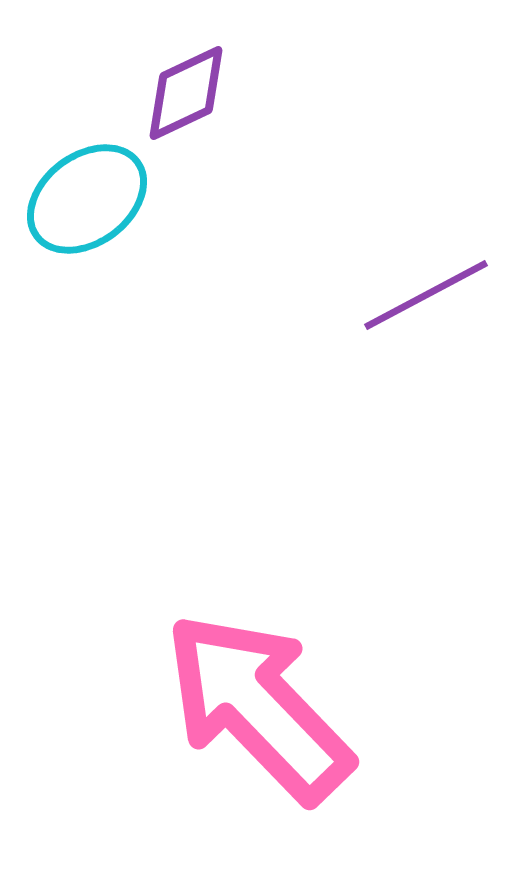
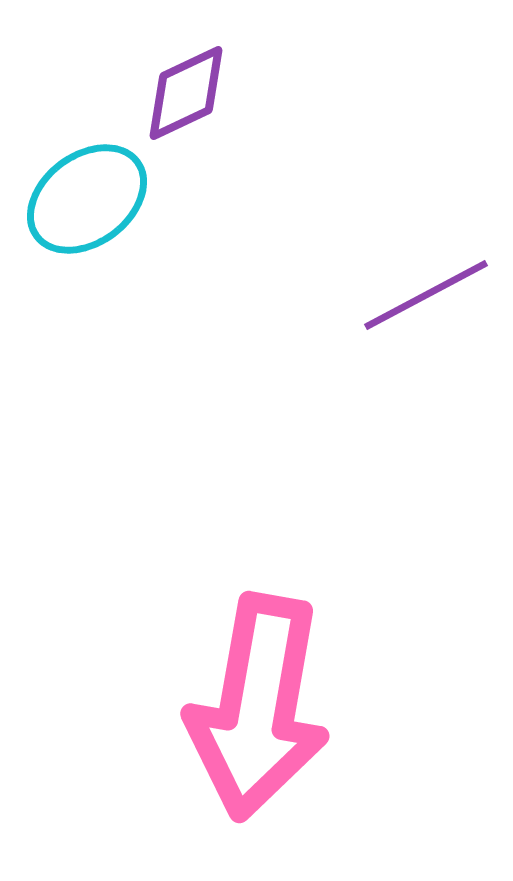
pink arrow: rotated 126 degrees counterclockwise
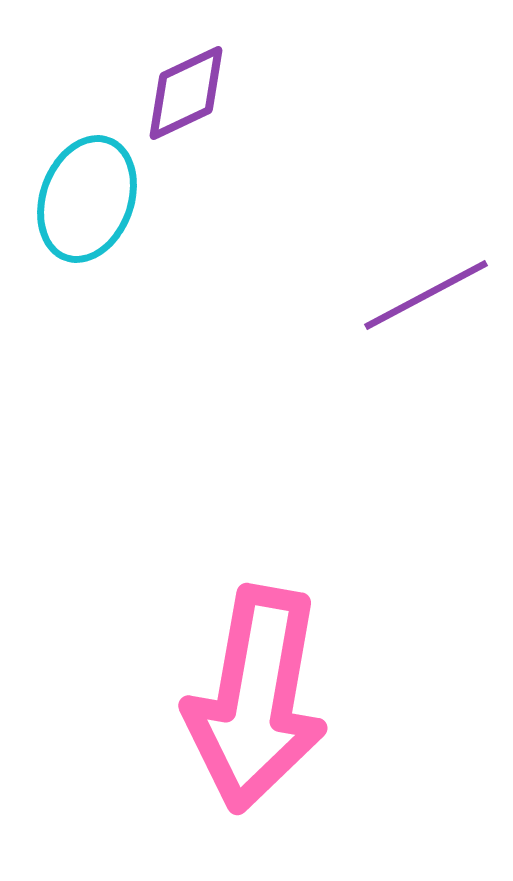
cyan ellipse: rotated 33 degrees counterclockwise
pink arrow: moved 2 px left, 8 px up
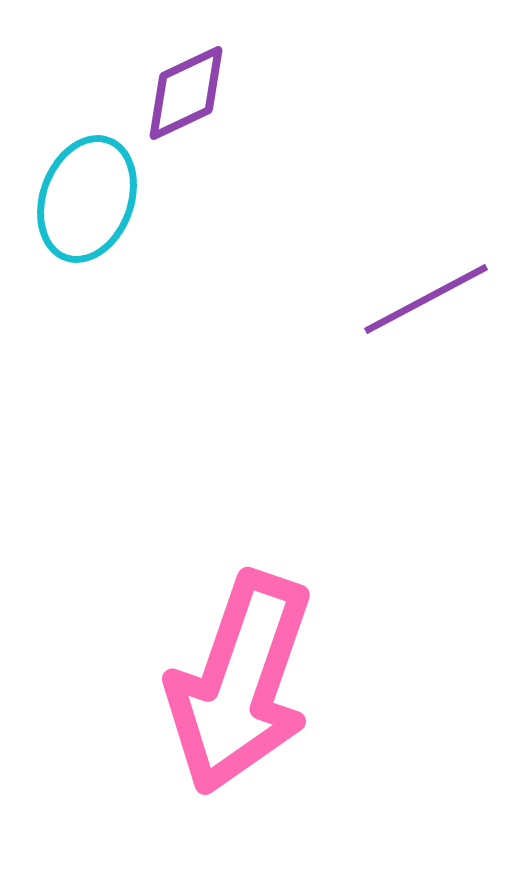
purple line: moved 4 px down
pink arrow: moved 16 px left, 16 px up; rotated 9 degrees clockwise
